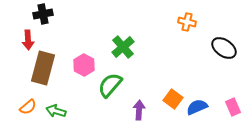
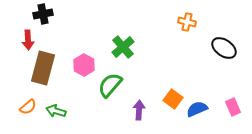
blue semicircle: moved 2 px down
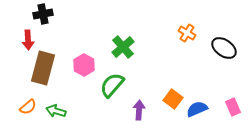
orange cross: moved 11 px down; rotated 18 degrees clockwise
green semicircle: moved 2 px right
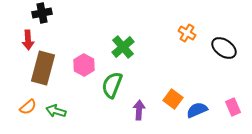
black cross: moved 1 px left, 1 px up
green semicircle: rotated 20 degrees counterclockwise
blue semicircle: moved 1 px down
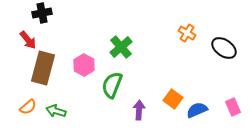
red arrow: rotated 36 degrees counterclockwise
green cross: moved 2 px left
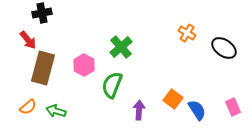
blue semicircle: rotated 80 degrees clockwise
